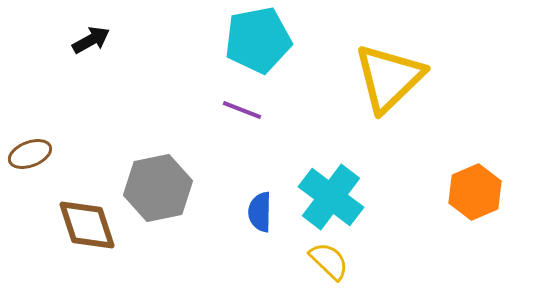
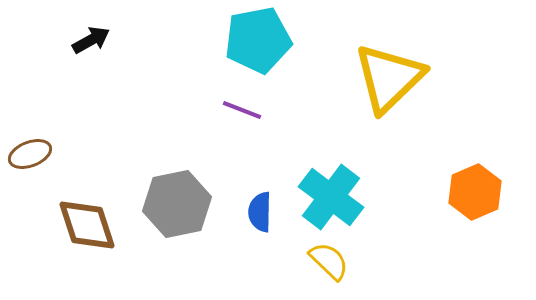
gray hexagon: moved 19 px right, 16 px down
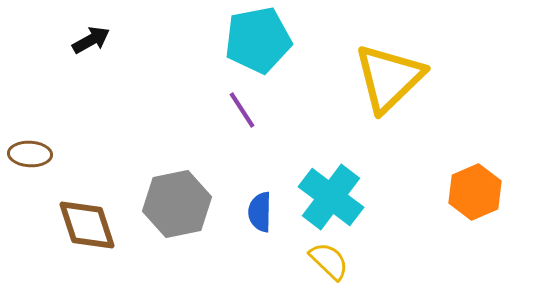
purple line: rotated 36 degrees clockwise
brown ellipse: rotated 24 degrees clockwise
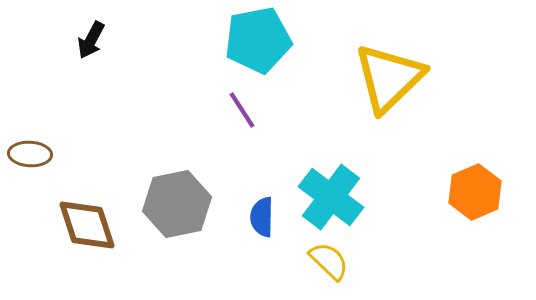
black arrow: rotated 147 degrees clockwise
blue semicircle: moved 2 px right, 5 px down
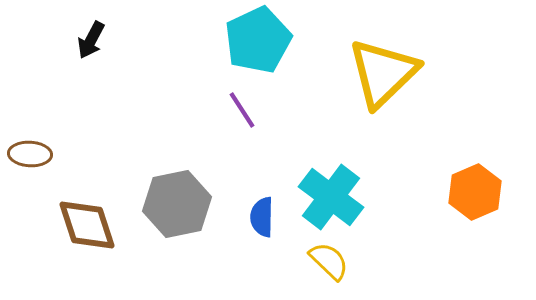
cyan pentagon: rotated 14 degrees counterclockwise
yellow triangle: moved 6 px left, 5 px up
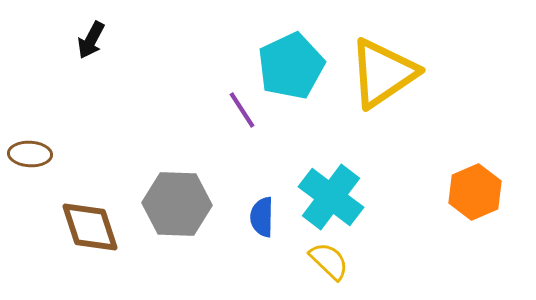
cyan pentagon: moved 33 px right, 26 px down
yellow triangle: rotated 10 degrees clockwise
gray hexagon: rotated 14 degrees clockwise
brown diamond: moved 3 px right, 2 px down
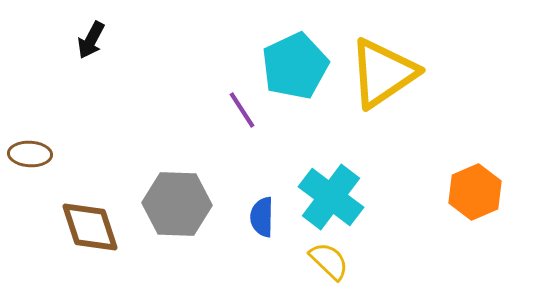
cyan pentagon: moved 4 px right
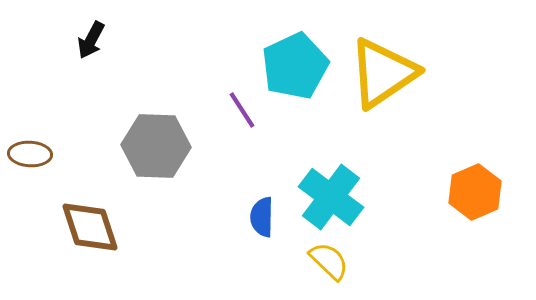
gray hexagon: moved 21 px left, 58 px up
